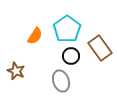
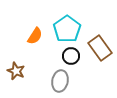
gray ellipse: moved 1 px left; rotated 30 degrees clockwise
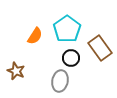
black circle: moved 2 px down
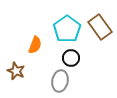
orange semicircle: moved 9 px down; rotated 12 degrees counterclockwise
brown rectangle: moved 21 px up
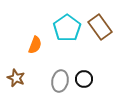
cyan pentagon: moved 1 px up
black circle: moved 13 px right, 21 px down
brown star: moved 7 px down
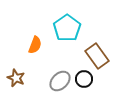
brown rectangle: moved 3 px left, 29 px down
gray ellipse: rotated 35 degrees clockwise
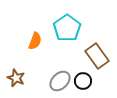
orange semicircle: moved 4 px up
black circle: moved 1 px left, 2 px down
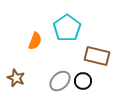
brown rectangle: rotated 40 degrees counterclockwise
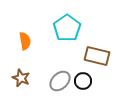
orange semicircle: moved 10 px left; rotated 30 degrees counterclockwise
brown star: moved 5 px right
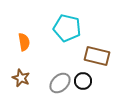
cyan pentagon: rotated 24 degrees counterclockwise
orange semicircle: moved 1 px left, 1 px down
gray ellipse: moved 2 px down
